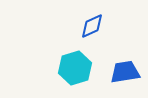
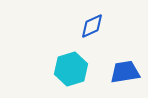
cyan hexagon: moved 4 px left, 1 px down
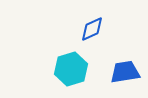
blue diamond: moved 3 px down
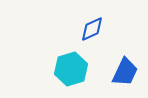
blue trapezoid: rotated 124 degrees clockwise
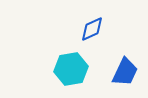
cyan hexagon: rotated 8 degrees clockwise
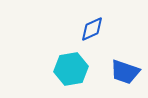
blue trapezoid: rotated 84 degrees clockwise
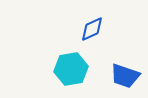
blue trapezoid: moved 4 px down
